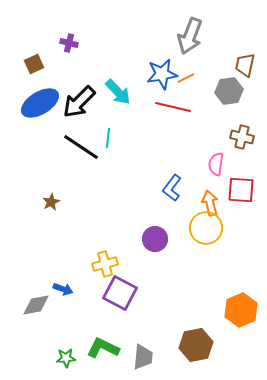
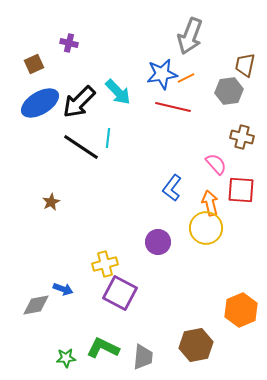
pink semicircle: rotated 130 degrees clockwise
purple circle: moved 3 px right, 3 px down
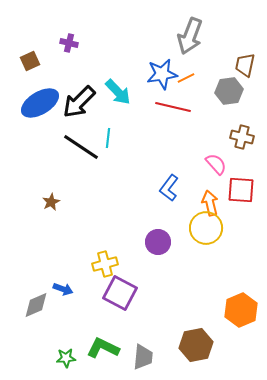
brown square: moved 4 px left, 3 px up
blue L-shape: moved 3 px left
gray diamond: rotated 12 degrees counterclockwise
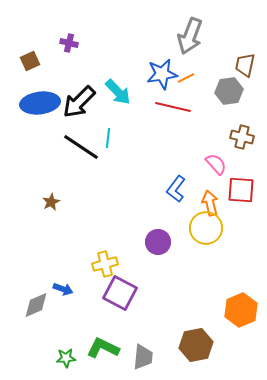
blue ellipse: rotated 24 degrees clockwise
blue L-shape: moved 7 px right, 1 px down
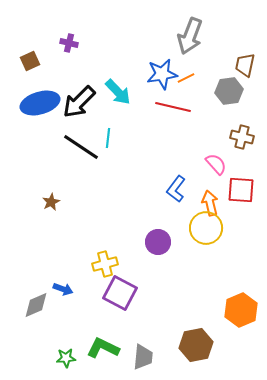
blue ellipse: rotated 9 degrees counterclockwise
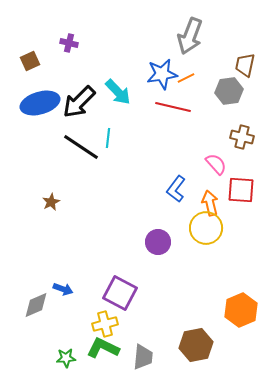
yellow cross: moved 60 px down
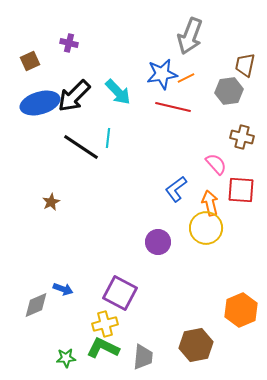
black arrow: moved 5 px left, 6 px up
blue L-shape: rotated 16 degrees clockwise
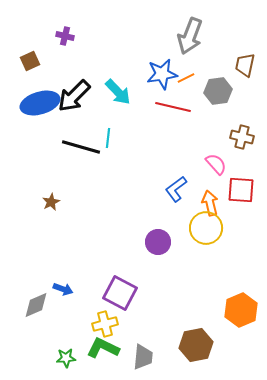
purple cross: moved 4 px left, 7 px up
gray hexagon: moved 11 px left
black line: rotated 18 degrees counterclockwise
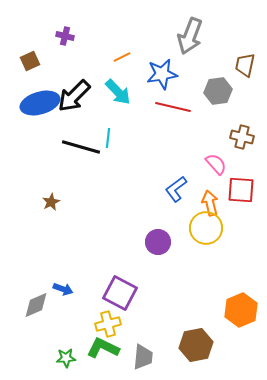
orange line: moved 64 px left, 21 px up
yellow cross: moved 3 px right
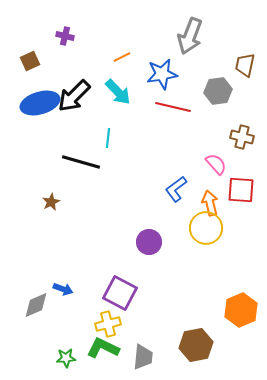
black line: moved 15 px down
purple circle: moved 9 px left
